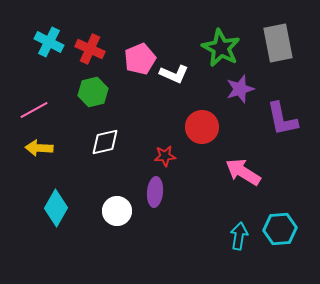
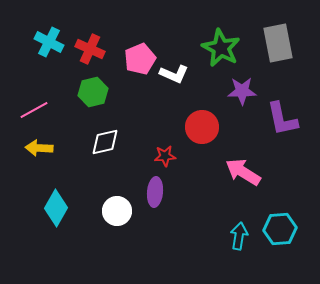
purple star: moved 2 px right, 2 px down; rotated 16 degrees clockwise
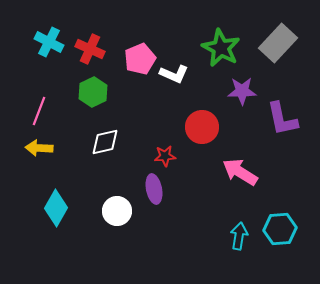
gray rectangle: rotated 54 degrees clockwise
green hexagon: rotated 12 degrees counterclockwise
pink line: moved 5 px right, 1 px down; rotated 40 degrees counterclockwise
pink arrow: moved 3 px left
purple ellipse: moved 1 px left, 3 px up; rotated 16 degrees counterclockwise
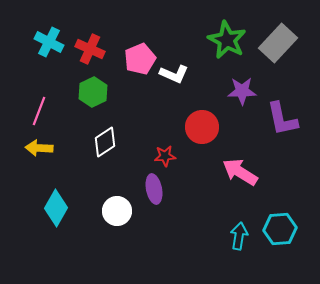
green star: moved 6 px right, 8 px up
white diamond: rotated 20 degrees counterclockwise
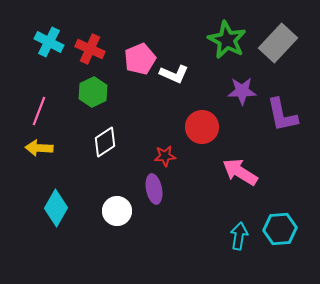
purple L-shape: moved 4 px up
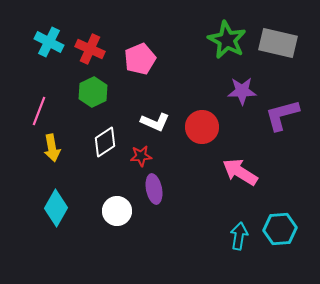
gray rectangle: rotated 60 degrees clockwise
white L-shape: moved 19 px left, 48 px down
purple L-shape: rotated 87 degrees clockwise
yellow arrow: moved 13 px right; rotated 104 degrees counterclockwise
red star: moved 24 px left
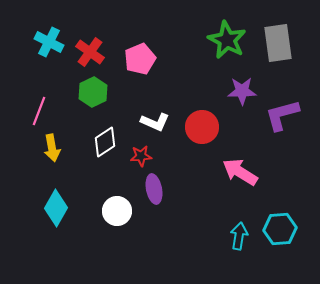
gray rectangle: rotated 69 degrees clockwise
red cross: moved 3 px down; rotated 12 degrees clockwise
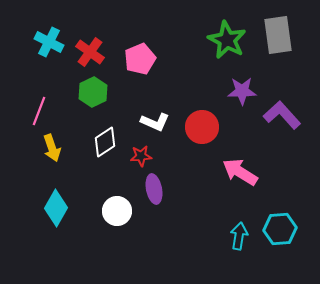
gray rectangle: moved 8 px up
purple L-shape: rotated 63 degrees clockwise
yellow arrow: rotated 8 degrees counterclockwise
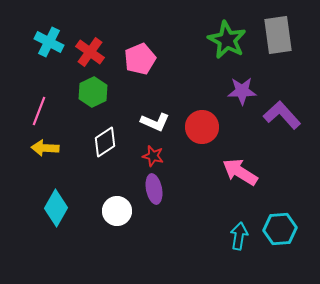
yellow arrow: moved 7 px left; rotated 112 degrees clockwise
red star: moved 12 px right; rotated 20 degrees clockwise
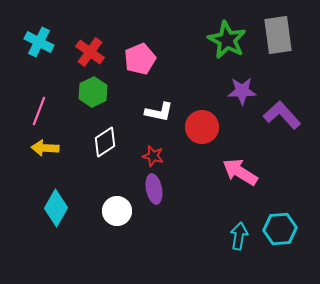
cyan cross: moved 10 px left
white L-shape: moved 4 px right, 10 px up; rotated 12 degrees counterclockwise
